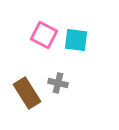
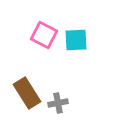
cyan square: rotated 10 degrees counterclockwise
gray cross: moved 20 px down; rotated 24 degrees counterclockwise
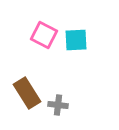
gray cross: moved 2 px down; rotated 18 degrees clockwise
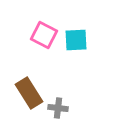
brown rectangle: moved 2 px right
gray cross: moved 3 px down
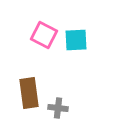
brown rectangle: rotated 24 degrees clockwise
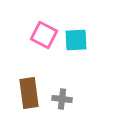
gray cross: moved 4 px right, 9 px up
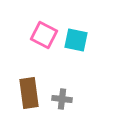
cyan square: rotated 15 degrees clockwise
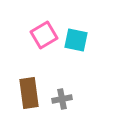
pink square: rotated 32 degrees clockwise
gray cross: rotated 18 degrees counterclockwise
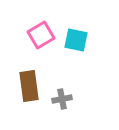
pink square: moved 3 px left
brown rectangle: moved 7 px up
